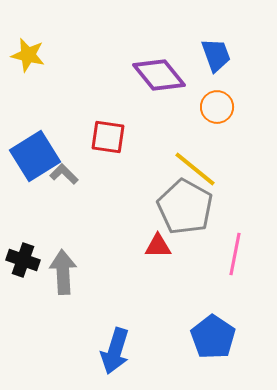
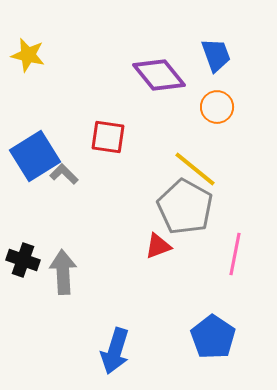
red triangle: rotated 20 degrees counterclockwise
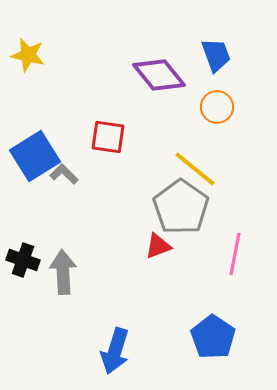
gray pentagon: moved 4 px left; rotated 6 degrees clockwise
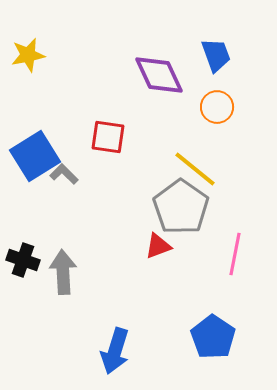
yellow star: rotated 24 degrees counterclockwise
purple diamond: rotated 14 degrees clockwise
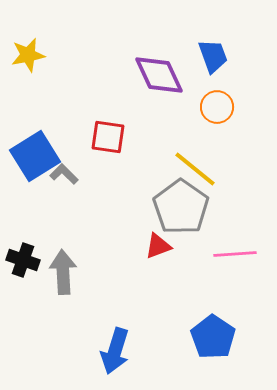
blue trapezoid: moved 3 px left, 1 px down
pink line: rotated 75 degrees clockwise
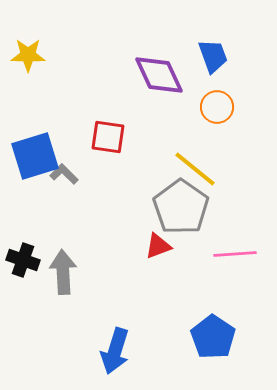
yellow star: rotated 12 degrees clockwise
blue square: rotated 15 degrees clockwise
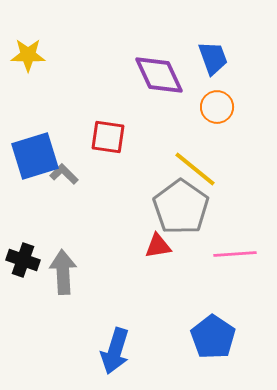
blue trapezoid: moved 2 px down
red triangle: rotated 12 degrees clockwise
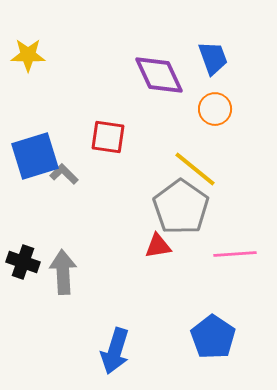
orange circle: moved 2 px left, 2 px down
black cross: moved 2 px down
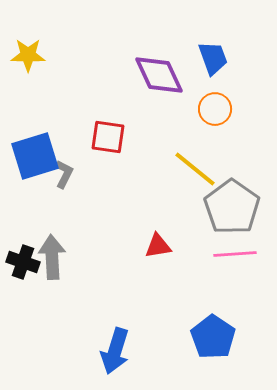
gray L-shape: rotated 72 degrees clockwise
gray pentagon: moved 51 px right
gray arrow: moved 11 px left, 15 px up
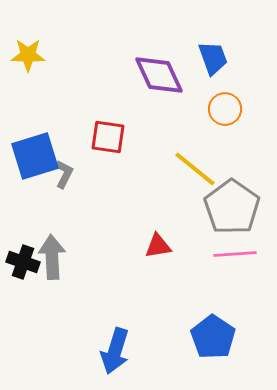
orange circle: moved 10 px right
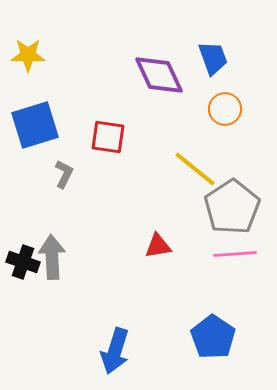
blue square: moved 31 px up
gray pentagon: rotated 4 degrees clockwise
